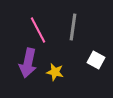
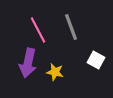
gray line: moved 2 px left; rotated 28 degrees counterclockwise
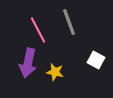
gray line: moved 2 px left, 5 px up
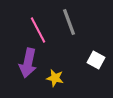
yellow star: moved 6 px down
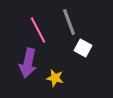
white square: moved 13 px left, 12 px up
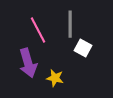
gray line: moved 1 px right, 2 px down; rotated 20 degrees clockwise
purple arrow: rotated 28 degrees counterclockwise
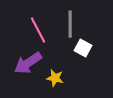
purple arrow: rotated 72 degrees clockwise
